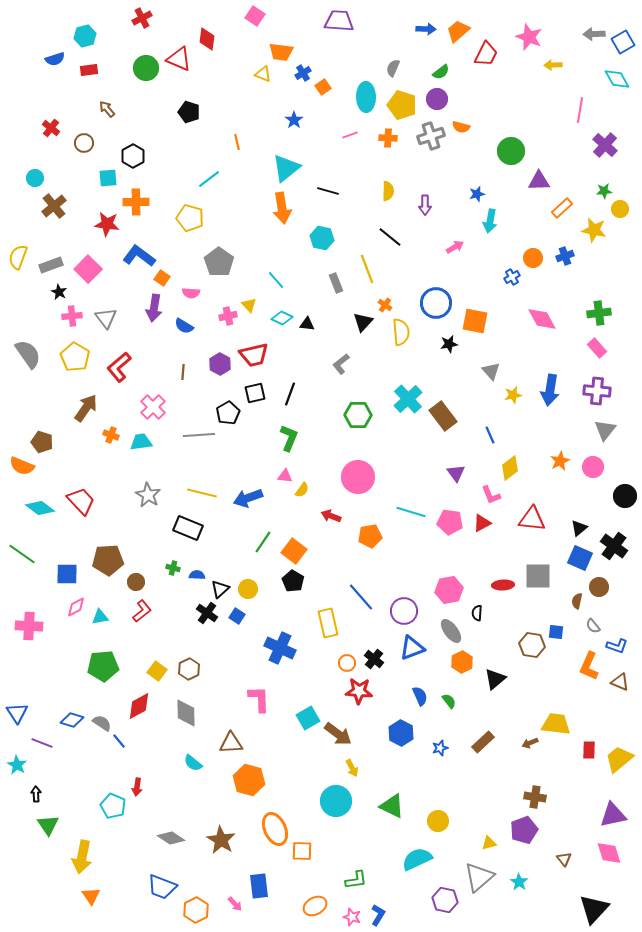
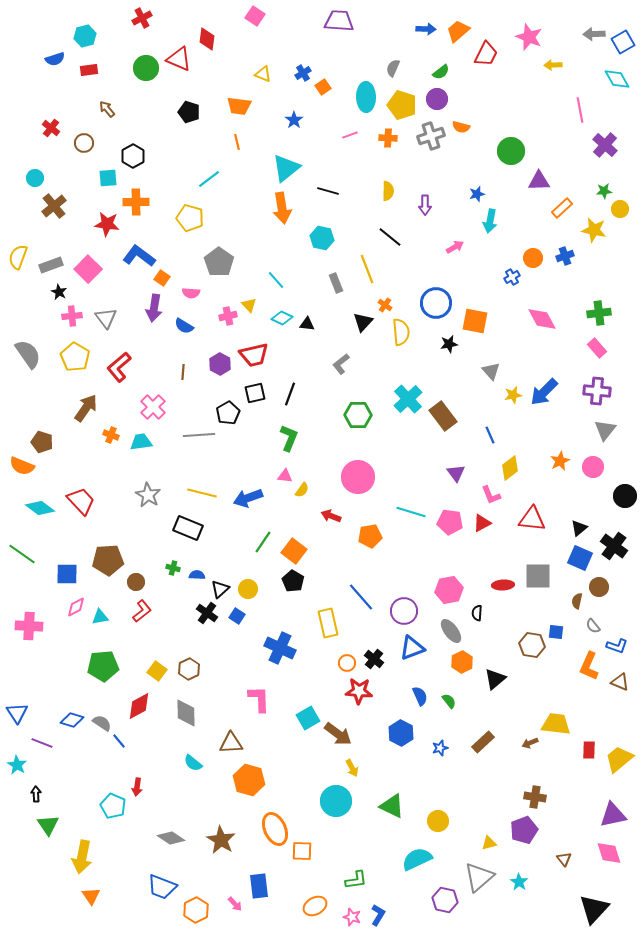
orange trapezoid at (281, 52): moved 42 px left, 54 px down
pink line at (580, 110): rotated 20 degrees counterclockwise
blue arrow at (550, 390): moved 6 px left, 2 px down; rotated 36 degrees clockwise
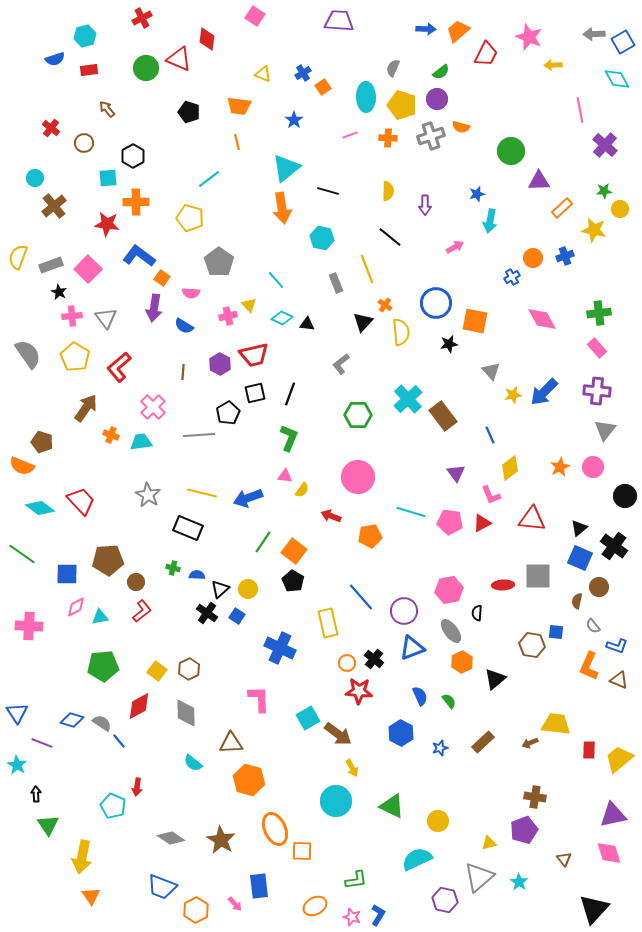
orange star at (560, 461): moved 6 px down
brown triangle at (620, 682): moved 1 px left, 2 px up
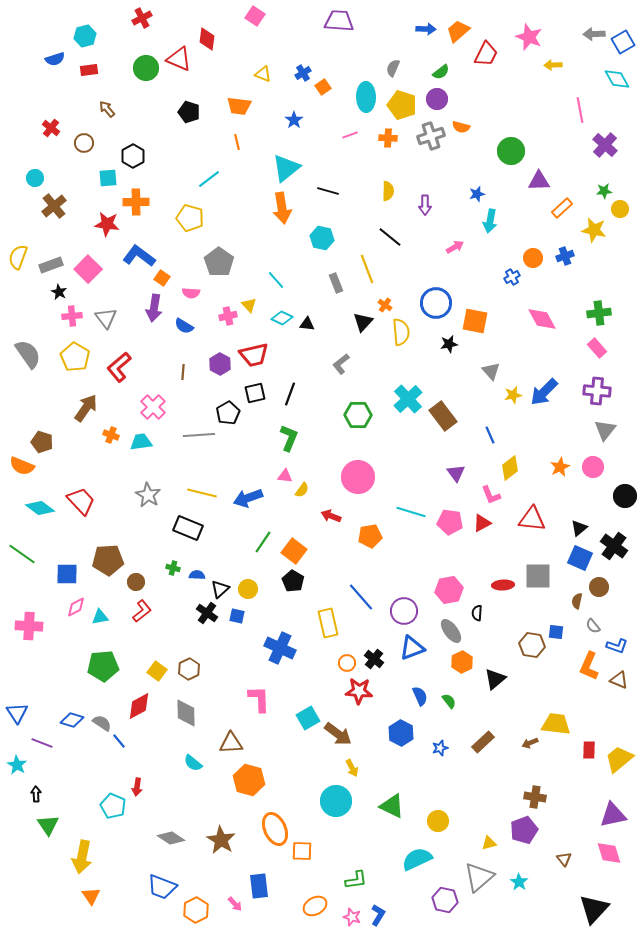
blue square at (237, 616): rotated 21 degrees counterclockwise
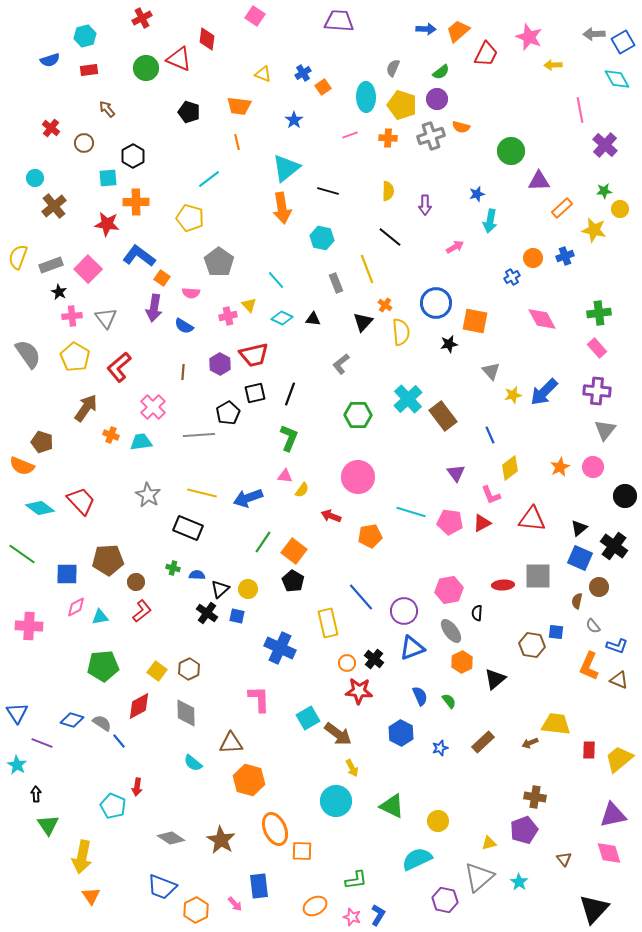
blue semicircle at (55, 59): moved 5 px left, 1 px down
black triangle at (307, 324): moved 6 px right, 5 px up
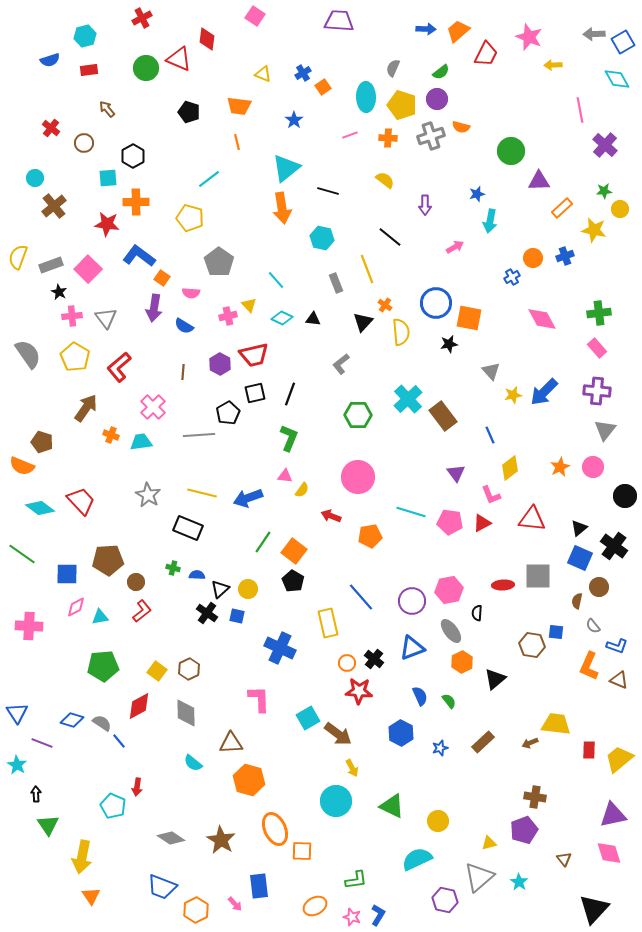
yellow semicircle at (388, 191): moved 3 px left, 11 px up; rotated 54 degrees counterclockwise
orange square at (475, 321): moved 6 px left, 3 px up
purple circle at (404, 611): moved 8 px right, 10 px up
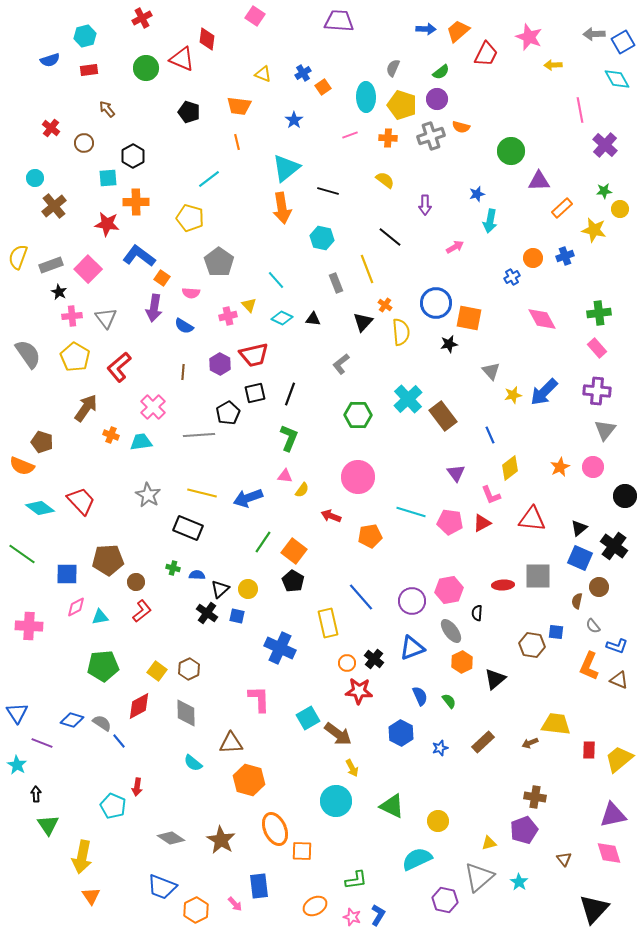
red triangle at (179, 59): moved 3 px right
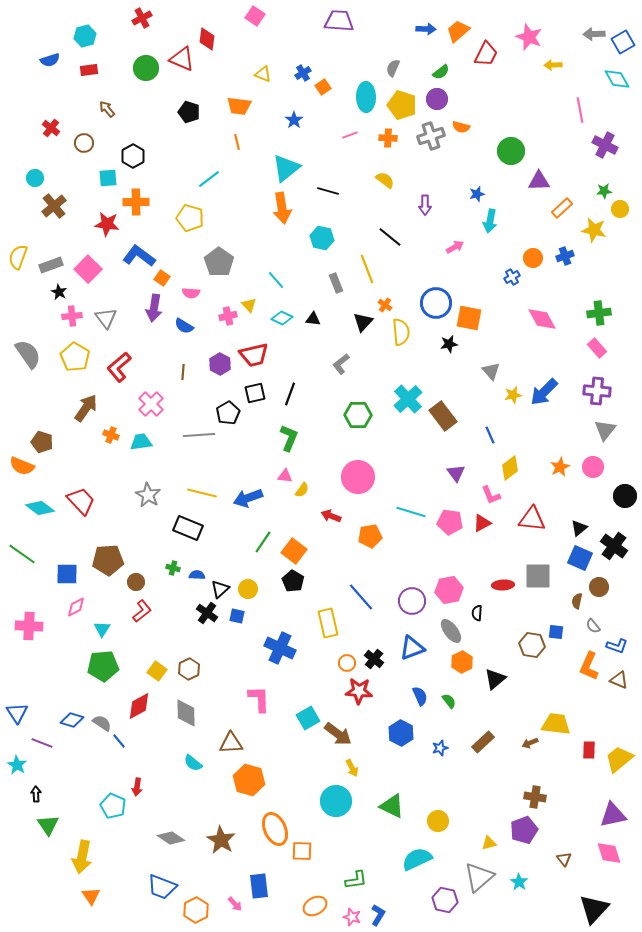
purple cross at (605, 145): rotated 15 degrees counterclockwise
pink cross at (153, 407): moved 2 px left, 3 px up
cyan triangle at (100, 617): moved 2 px right, 12 px down; rotated 48 degrees counterclockwise
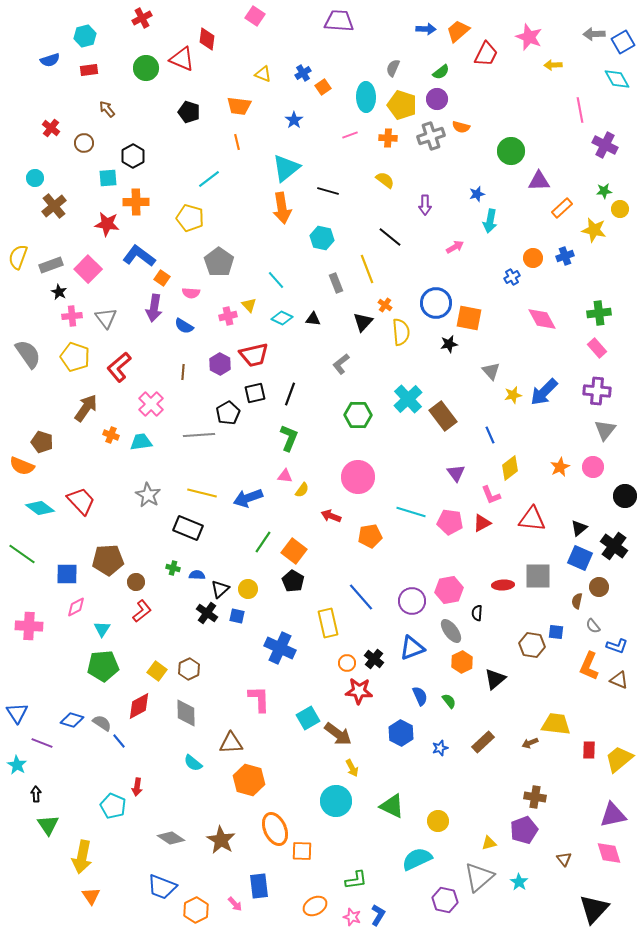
yellow pentagon at (75, 357): rotated 12 degrees counterclockwise
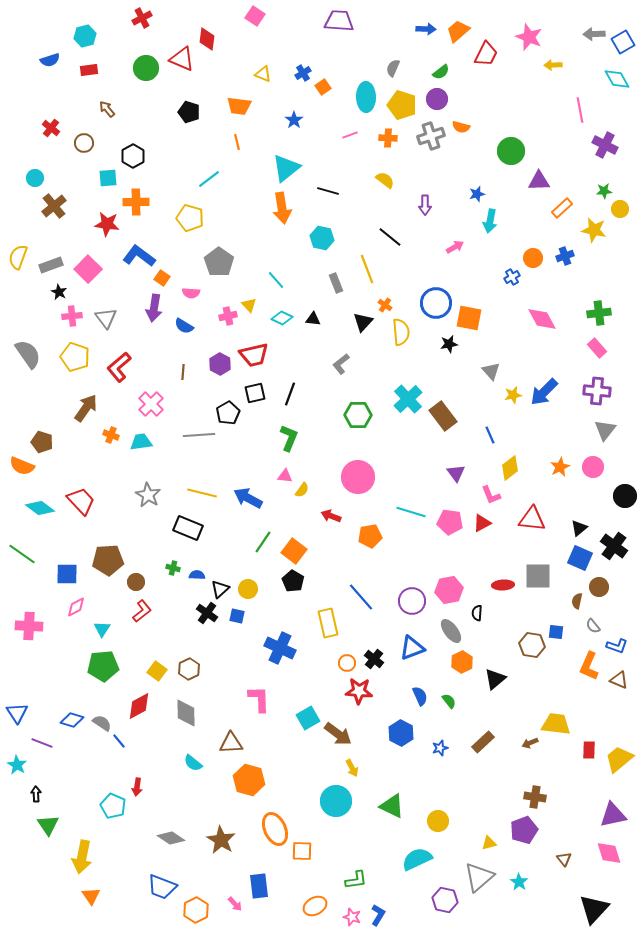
blue arrow at (248, 498): rotated 48 degrees clockwise
